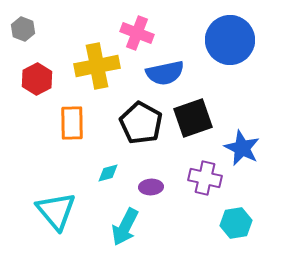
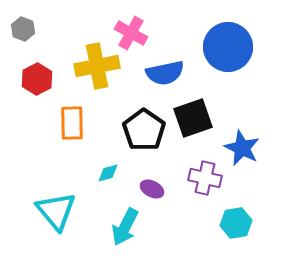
pink cross: moved 6 px left; rotated 8 degrees clockwise
blue circle: moved 2 px left, 7 px down
black pentagon: moved 3 px right, 7 px down; rotated 6 degrees clockwise
purple ellipse: moved 1 px right, 2 px down; rotated 30 degrees clockwise
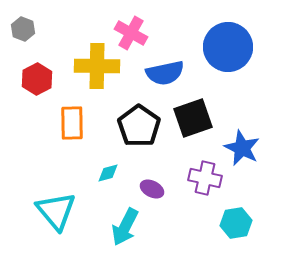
yellow cross: rotated 12 degrees clockwise
black pentagon: moved 5 px left, 4 px up
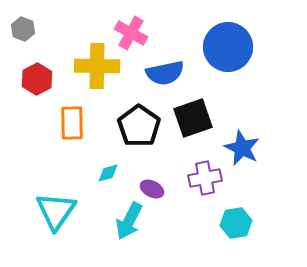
purple cross: rotated 24 degrees counterclockwise
cyan triangle: rotated 15 degrees clockwise
cyan arrow: moved 4 px right, 6 px up
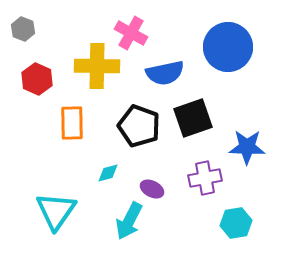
red hexagon: rotated 8 degrees counterclockwise
black pentagon: rotated 15 degrees counterclockwise
blue star: moved 5 px right, 1 px up; rotated 24 degrees counterclockwise
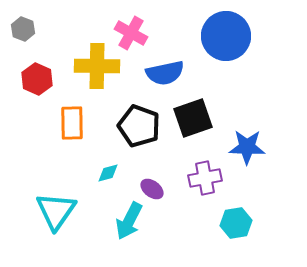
blue circle: moved 2 px left, 11 px up
purple ellipse: rotated 10 degrees clockwise
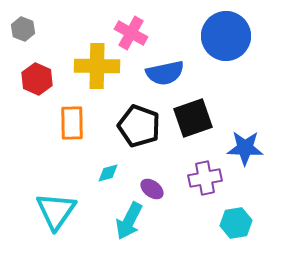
blue star: moved 2 px left, 1 px down
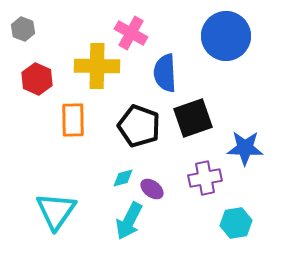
blue semicircle: rotated 99 degrees clockwise
orange rectangle: moved 1 px right, 3 px up
cyan diamond: moved 15 px right, 5 px down
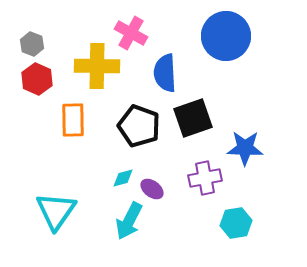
gray hexagon: moved 9 px right, 15 px down
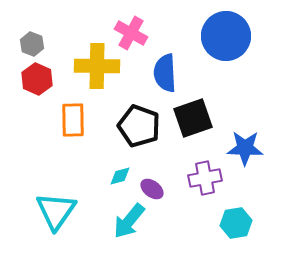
cyan diamond: moved 3 px left, 2 px up
cyan arrow: rotated 12 degrees clockwise
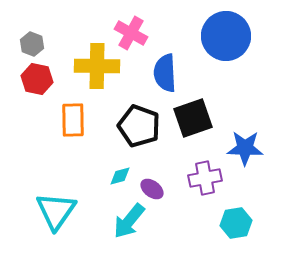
red hexagon: rotated 12 degrees counterclockwise
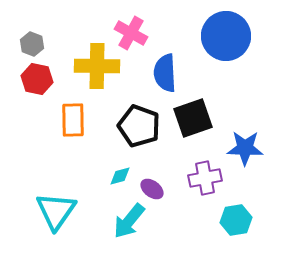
cyan hexagon: moved 3 px up
